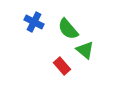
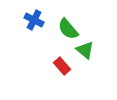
blue cross: moved 2 px up
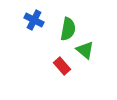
green semicircle: rotated 130 degrees counterclockwise
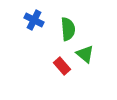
green semicircle: rotated 15 degrees counterclockwise
green triangle: moved 4 px down
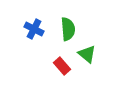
blue cross: moved 9 px down
green triangle: moved 2 px right
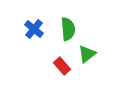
blue cross: rotated 12 degrees clockwise
green triangle: rotated 42 degrees clockwise
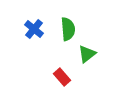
red rectangle: moved 11 px down
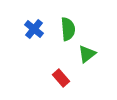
red rectangle: moved 1 px left, 1 px down
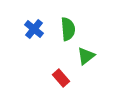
green triangle: moved 1 px left, 2 px down
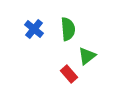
green triangle: moved 1 px right
red rectangle: moved 8 px right, 4 px up
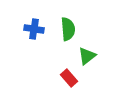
blue cross: rotated 30 degrees counterclockwise
red rectangle: moved 4 px down
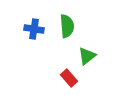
green semicircle: moved 1 px left, 3 px up
